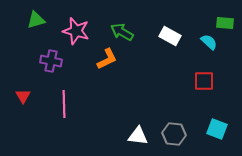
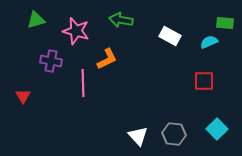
green arrow: moved 1 px left, 12 px up; rotated 20 degrees counterclockwise
cyan semicircle: rotated 66 degrees counterclockwise
pink line: moved 19 px right, 21 px up
cyan square: rotated 25 degrees clockwise
white triangle: rotated 40 degrees clockwise
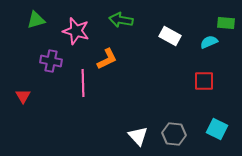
green rectangle: moved 1 px right
cyan square: rotated 20 degrees counterclockwise
